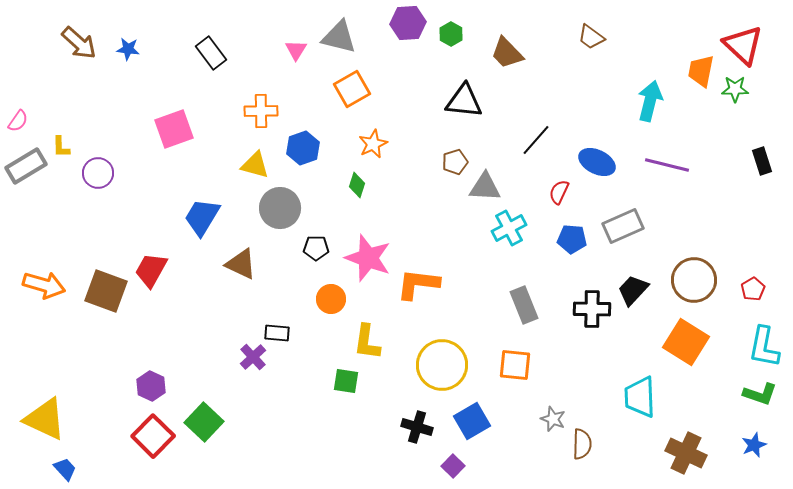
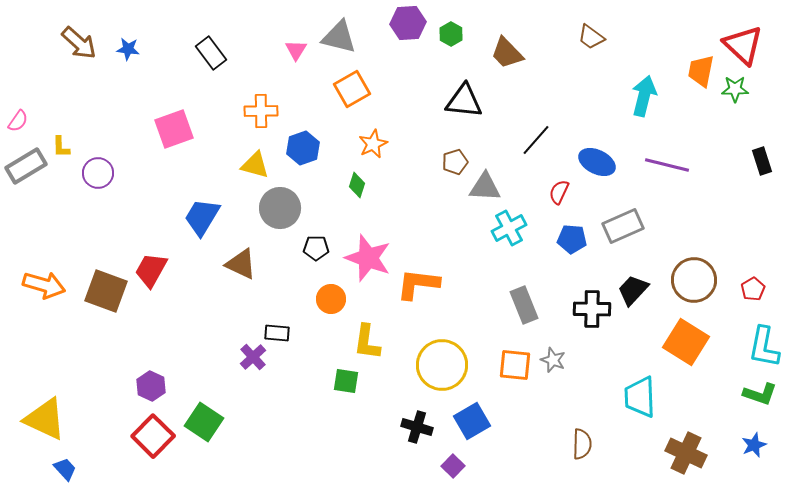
cyan arrow at (650, 101): moved 6 px left, 5 px up
gray star at (553, 419): moved 59 px up
green square at (204, 422): rotated 9 degrees counterclockwise
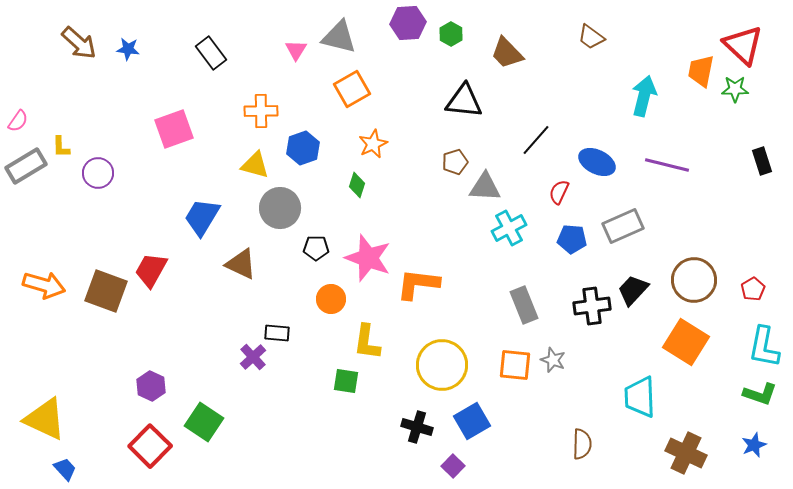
black cross at (592, 309): moved 3 px up; rotated 9 degrees counterclockwise
red square at (153, 436): moved 3 px left, 10 px down
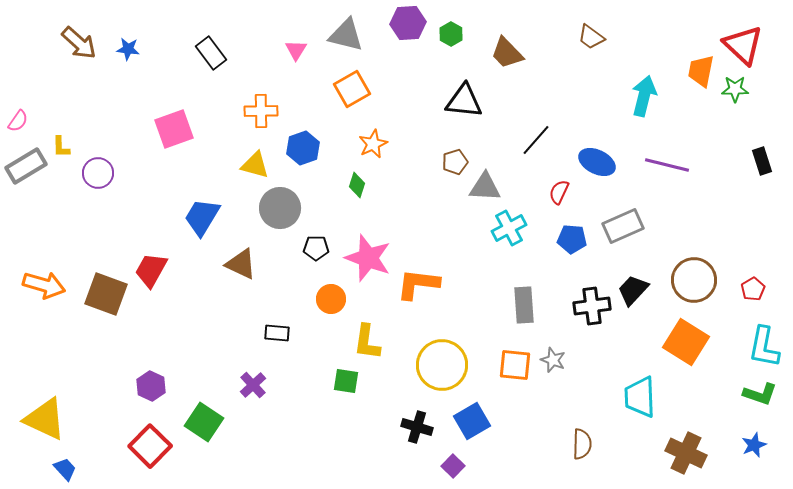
gray triangle at (339, 37): moved 7 px right, 2 px up
brown square at (106, 291): moved 3 px down
gray rectangle at (524, 305): rotated 18 degrees clockwise
purple cross at (253, 357): moved 28 px down
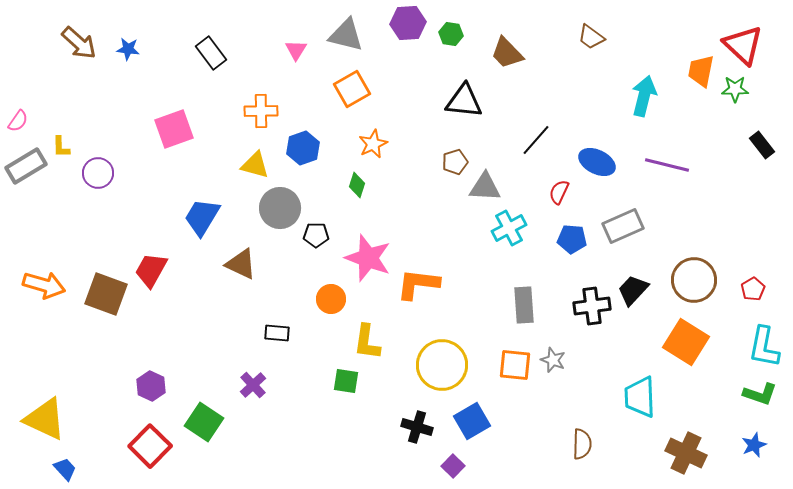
green hexagon at (451, 34): rotated 20 degrees counterclockwise
black rectangle at (762, 161): moved 16 px up; rotated 20 degrees counterclockwise
black pentagon at (316, 248): moved 13 px up
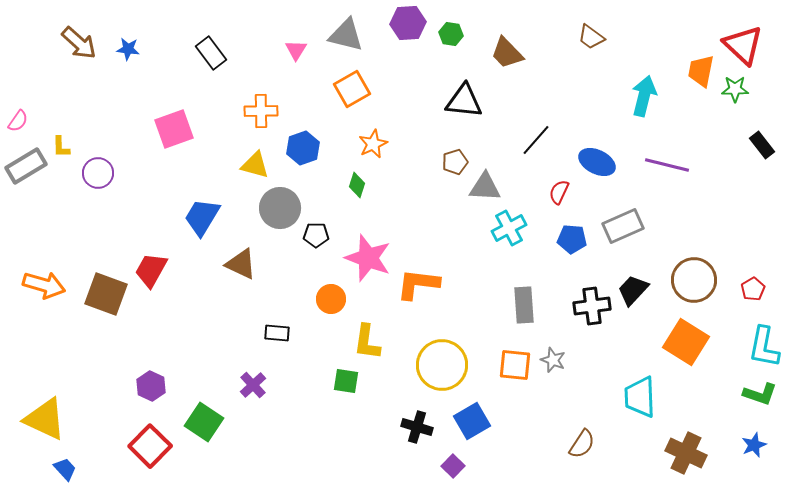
brown semicircle at (582, 444): rotated 32 degrees clockwise
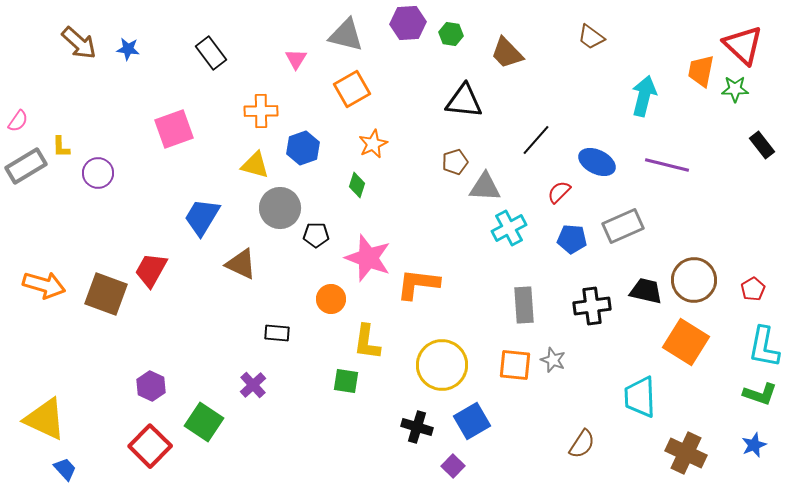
pink triangle at (296, 50): moved 9 px down
red semicircle at (559, 192): rotated 20 degrees clockwise
black trapezoid at (633, 290): moved 13 px right, 1 px down; rotated 60 degrees clockwise
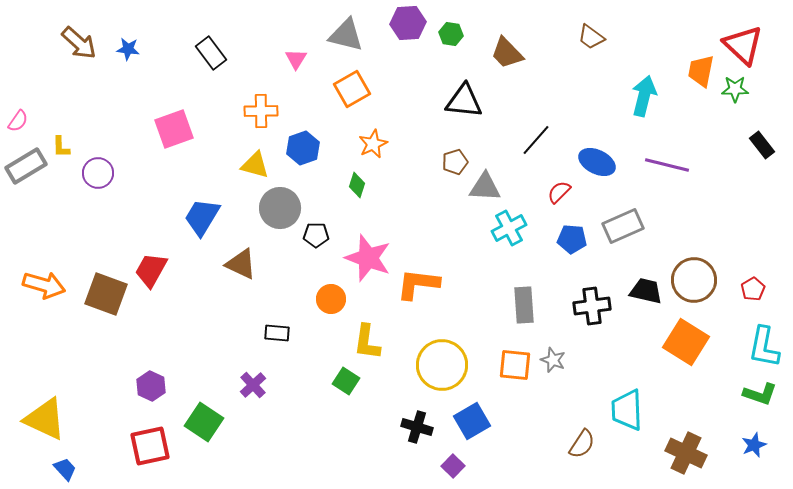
green square at (346, 381): rotated 24 degrees clockwise
cyan trapezoid at (640, 397): moved 13 px left, 13 px down
red square at (150, 446): rotated 33 degrees clockwise
